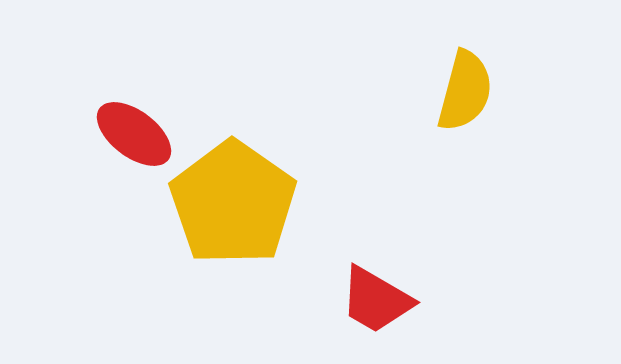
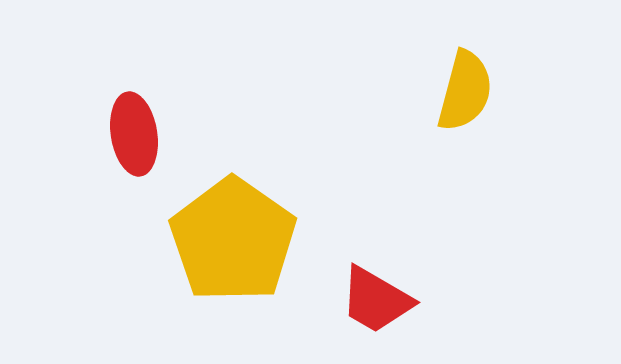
red ellipse: rotated 44 degrees clockwise
yellow pentagon: moved 37 px down
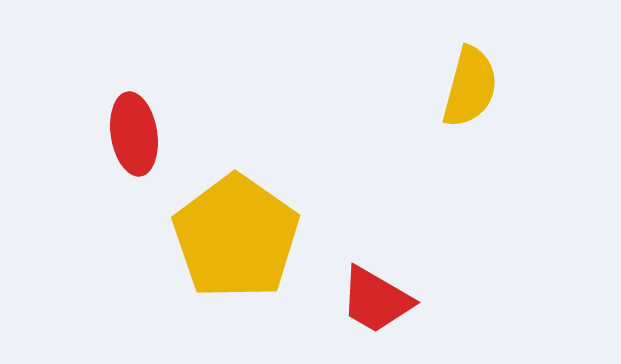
yellow semicircle: moved 5 px right, 4 px up
yellow pentagon: moved 3 px right, 3 px up
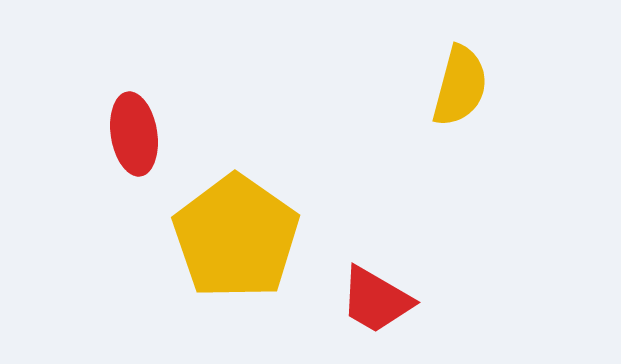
yellow semicircle: moved 10 px left, 1 px up
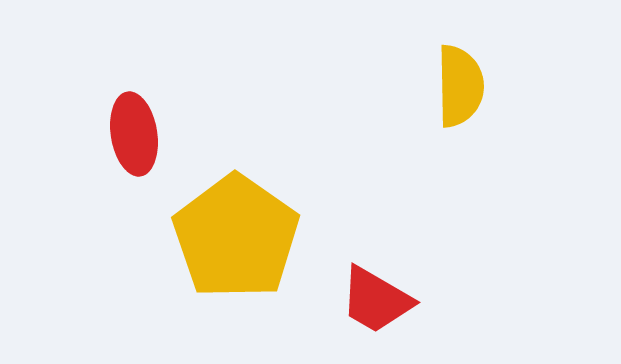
yellow semicircle: rotated 16 degrees counterclockwise
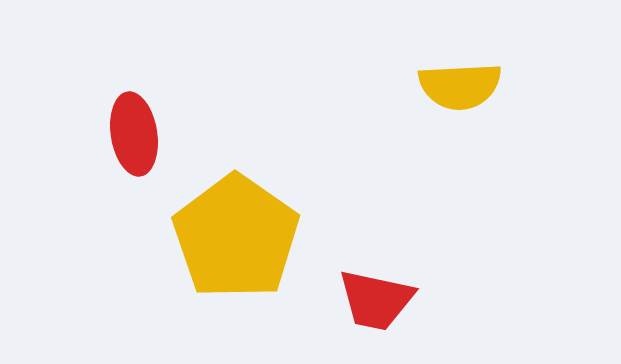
yellow semicircle: rotated 88 degrees clockwise
red trapezoid: rotated 18 degrees counterclockwise
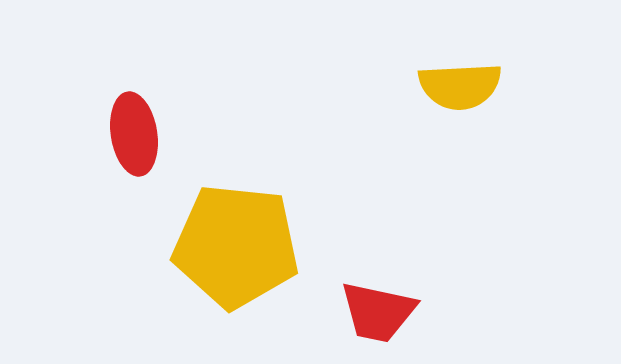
yellow pentagon: moved 9 px down; rotated 29 degrees counterclockwise
red trapezoid: moved 2 px right, 12 px down
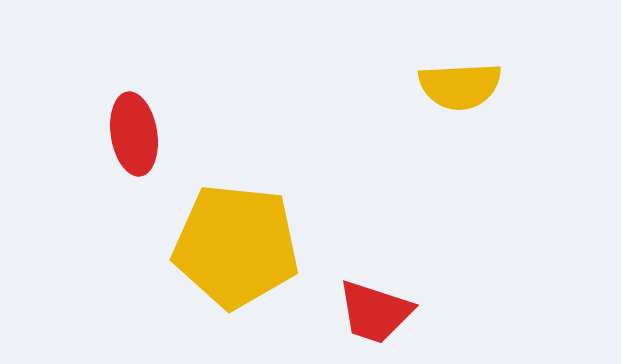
red trapezoid: moved 3 px left; rotated 6 degrees clockwise
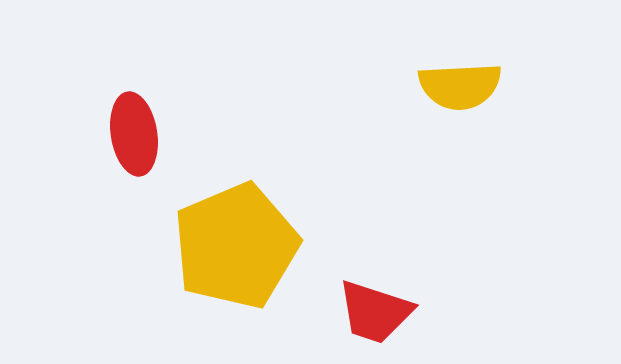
yellow pentagon: rotated 29 degrees counterclockwise
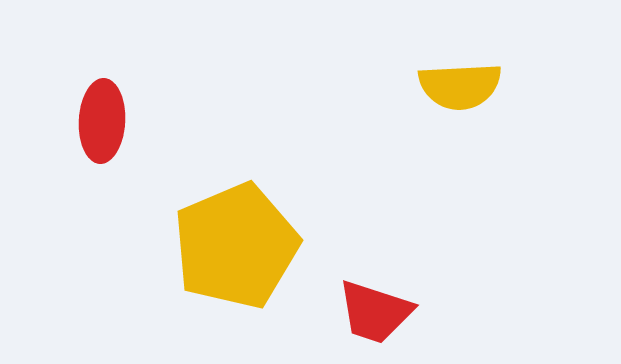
red ellipse: moved 32 px left, 13 px up; rotated 12 degrees clockwise
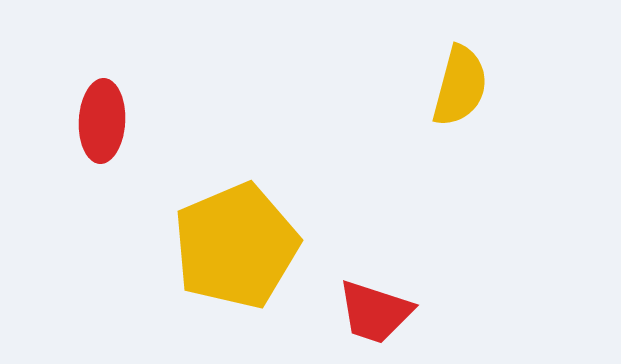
yellow semicircle: rotated 72 degrees counterclockwise
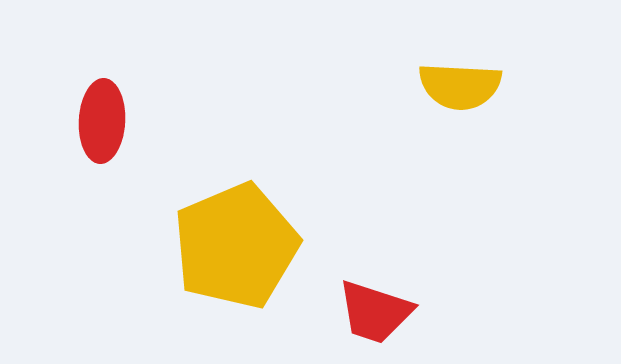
yellow semicircle: rotated 78 degrees clockwise
